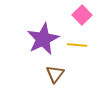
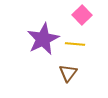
yellow line: moved 2 px left, 1 px up
brown triangle: moved 13 px right, 1 px up
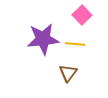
purple star: rotated 20 degrees clockwise
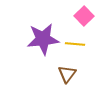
pink square: moved 2 px right, 1 px down
brown triangle: moved 1 px left, 1 px down
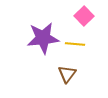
purple star: moved 1 px up
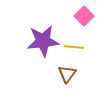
purple star: moved 3 px down
yellow line: moved 1 px left, 3 px down
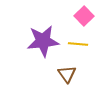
yellow line: moved 4 px right, 3 px up
brown triangle: rotated 12 degrees counterclockwise
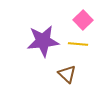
pink square: moved 1 px left, 4 px down
brown triangle: rotated 12 degrees counterclockwise
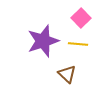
pink square: moved 2 px left, 2 px up
purple star: rotated 12 degrees counterclockwise
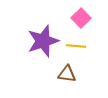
yellow line: moved 2 px left, 2 px down
brown triangle: rotated 36 degrees counterclockwise
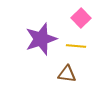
purple star: moved 2 px left, 2 px up
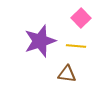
purple star: moved 1 px left, 2 px down
